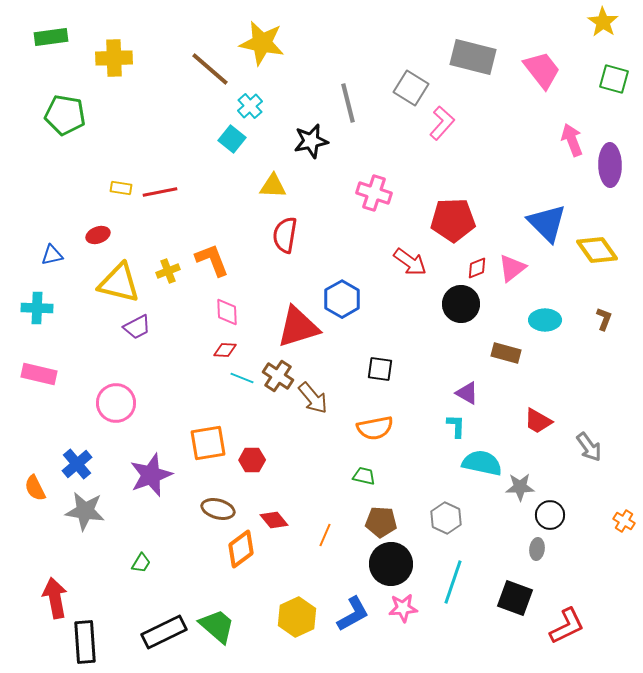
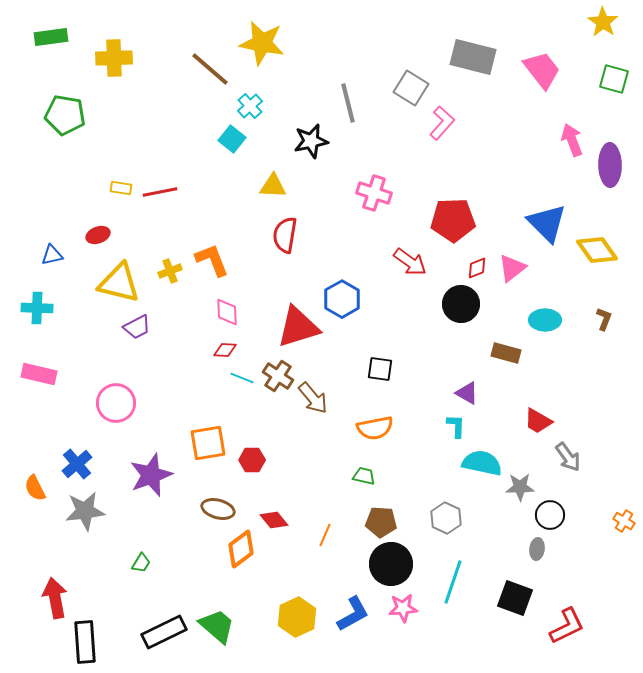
yellow cross at (168, 271): moved 2 px right
gray arrow at (589, 447): moved 21 px left, 10 px down
gray star at (85, 511): rotated 15 degrees counterclockwise
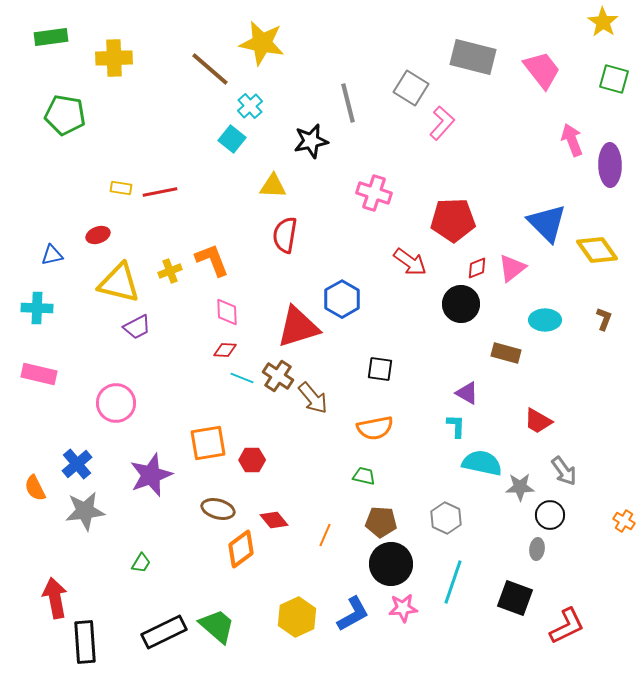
gray arrow at (568, 457): moved 4 px left, 14 px down
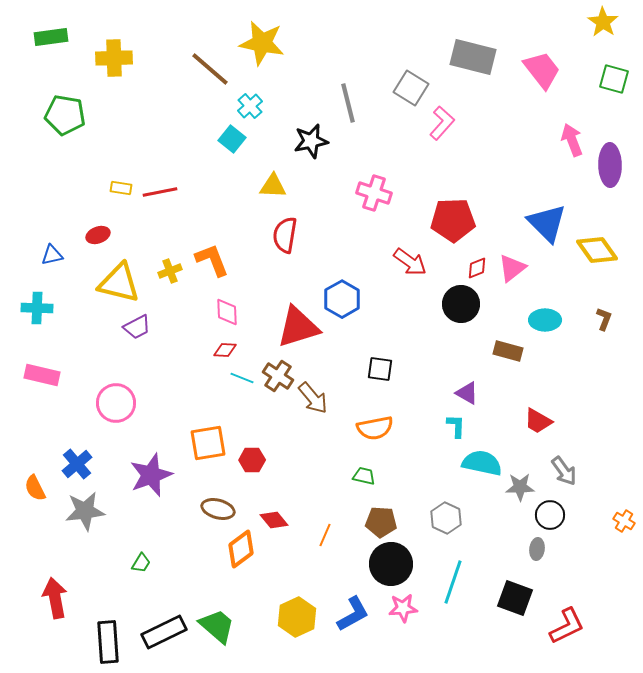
brown rectangle at (506, 353): moved 2 px right, 2 px up
pink rectangle at (39, 374): moved 3 px right, 1 px down
black rectangle at (85, 642): moved 23 px right
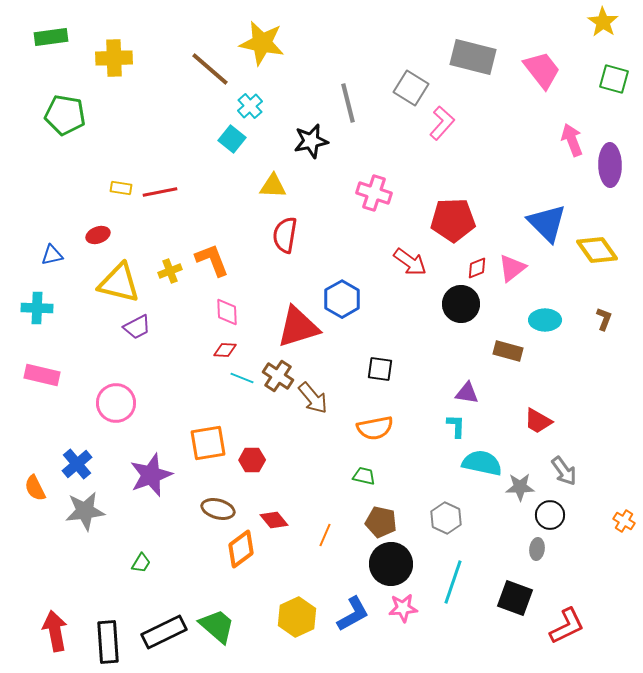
purple triangle at (467, 393): rotated 20 degrees counterclockwise
brown pentagon at (381, 522): rotated 8 degrees clockwise
red arrow at (55, 598): moved 33 px down
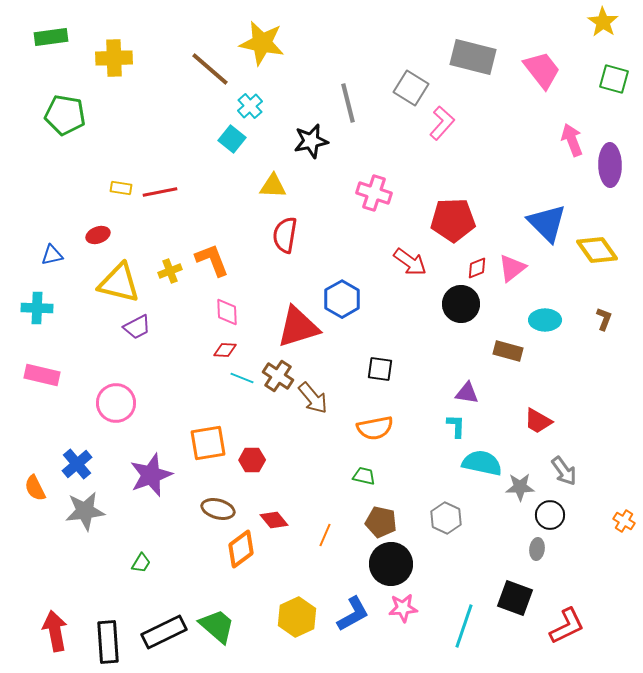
cyan line at (453, 582): moved 11 px right, 44 px down
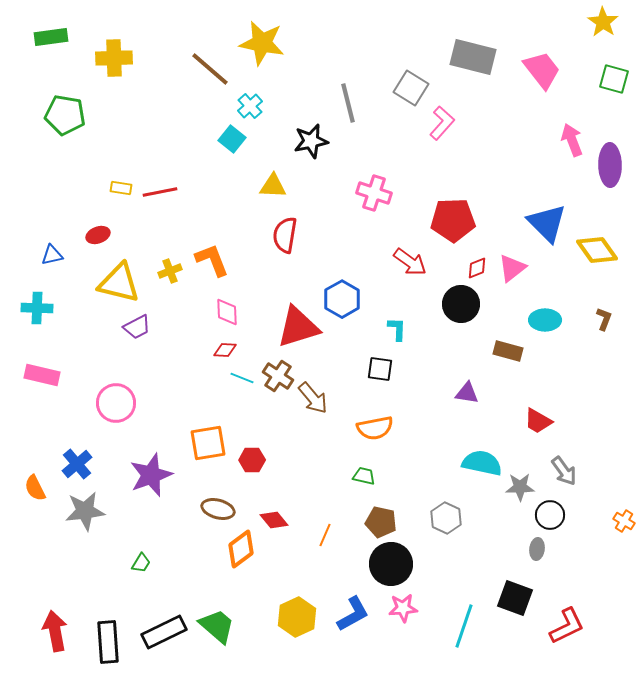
cyan L-shape at (456, 426): moved 59 px left, 97 px up
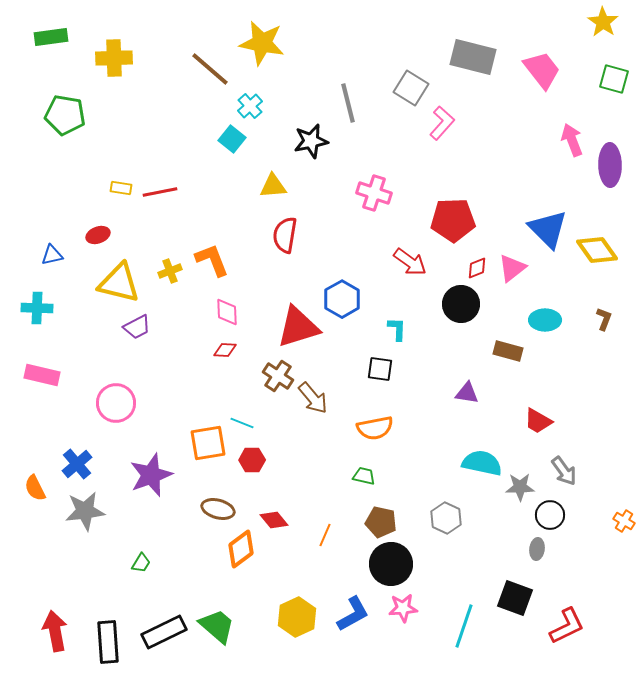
yellow triangle at (273, 186): rotated 8 degrees counterclockwise
blue triangle at (547, 223): moved 1 px right, 6 px down
cyan line at (242, 378): moved 45 px down
